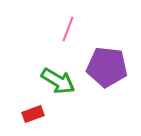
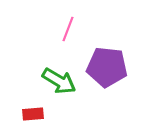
green arrow: moved 1 px right
red rectangle: rotated 15 degrees clockwise
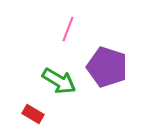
purple pentagon: rotated 12 degrees clockwise
red rectangle: rotated 35 degrees clockwise
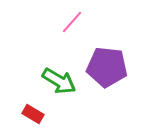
pink line: moved 4 px right, 7 px up; rotated 20 degrees clockwise
purple pentagon: rotated 12 degrees counterclockwise
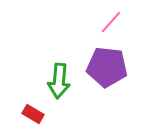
pink line: moved 39 px right
green arrow: rotated 64 degrees clockwise
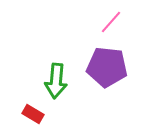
green arrow: moved 3 px left
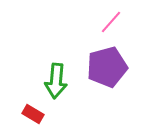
purple pentagon: rotated 21 degrees counterclockwise
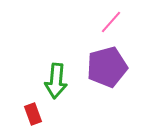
red rectangle: rotated 40 degrees clockwise
